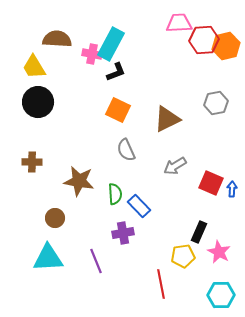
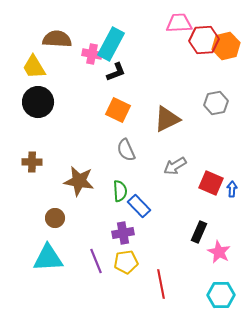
green semicircle: moved 5 px right, 3 px up
yellow pentagon: moved 57 px left, 6 px down
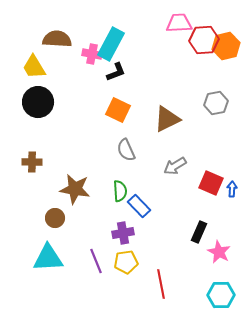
brown star: moved 4 px left, 8 px down
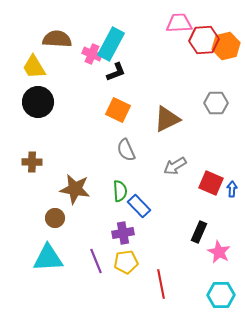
pink cross: rotated 12 degrees clockwise
gray hexagon: rotated 10 degrees clockwise
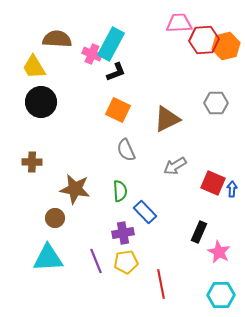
black circle: moved 3 px right
red square: moved 2 px right
blue rectangle: moved 6 px right, 6 px down
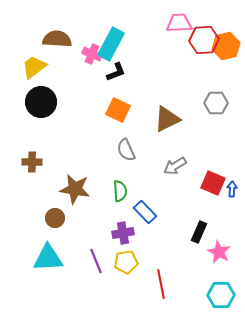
yellow trapezoid: rotated 84 degrees clockwise
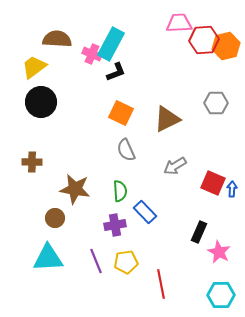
orange square: moved 3 px right, 3 px down
purple cross: moved 8 px left, 8 px up
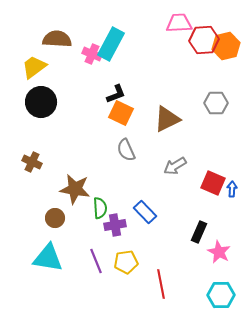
black L-shape: moved 22 px down
brown cross: rotated 24 degrees clockwise
green semicircle: moved 20 px left, 17 px down
cyan triangle: rotated 12 degrees clockwise
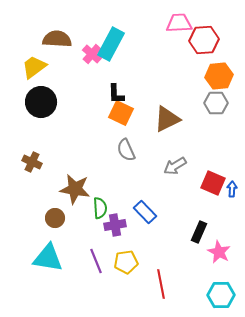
orange hexagon: moved 7 px left, 30 px down; rotated 8 degrees clockwise
pink cross: rotated 18 degrees clockwise
black L-shape: rotated 110 degrees clockwise
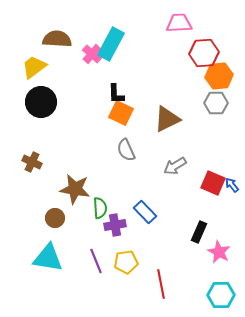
red hexagon: moved 13 px down
blue arrow: moved 4 px up; rotated 42 degrees counterclockwise
